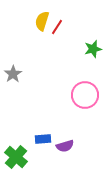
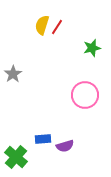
yellow semicircle: moved 4 px down
green star: moved 1 px left, 1 px up
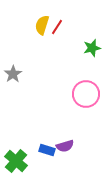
pink circle: moved 1 px right, 1 px up
blue rectangle: moved 4 px right, 11 px down; rotated 21 degrees clockwise
green cross: moved 4 px down
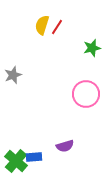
gray star: moved 1 px down; rotated 12 degrees clockwise
blue rectangle: moved 13 px left, 7 px down; rotated 21 degrees counterclockwise
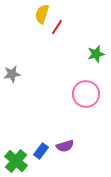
yellow semicircle: moved 11 px up
green star: moved 4 px right, 6 px down
gray star: moved 1 px left, 1 px up; rotated 12 degrees clockwise
blue rectangle: moved 7 px right, 6 px up; rotated 49 degrees counterclockwise
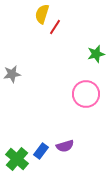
red line: moved 2 px left
green cross: moved 1 px right, 2 px up
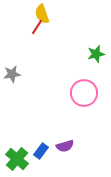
yellow semicircle: rotated 36 degrees counterclockwise
red line: moved 18 px left
pink circle: moved 2 px left, 1 px up
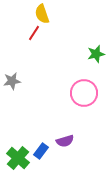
red line: moved 3 px left, 6 px down
gray star: moved 7 px down
purple semicircle: moved 5 px up
green cross: moved 1 px right, 1 px up
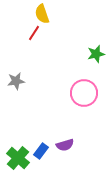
gray star: moved 4 px right
purple semicircle: moved 4 px down
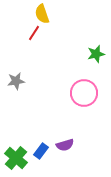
green cross: moved 2 px left
